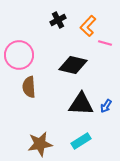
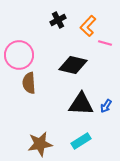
brown semicircle: moved 4 px up
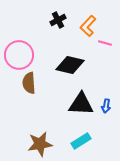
black diamond: moved 3 px left
blue arrow: rotated 24 degrees counterclockwise
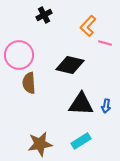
black cross: moved 14 px left, 5 px up
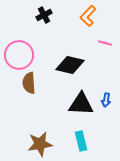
orange L-shape: moved 10 px up
blue arrow: moved 6 px up
cyan rectangle: rotated 72 degrees counterclockwise
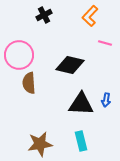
orange L-shape: moved 2 px right
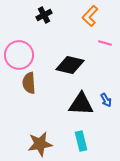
blue arrow: rotated 40 degrees counterclockwise
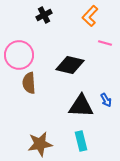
black triangle: moved 2 px down
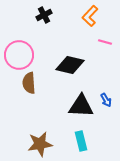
pink line: moved 1 px up
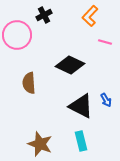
pink circle: moved 2 px left, 20 px up
black diamond: rotated 12 degrees clockwise
black triangle: rotated 24 degrees clockwise
brown star: rotated 30 degrees clockwise
